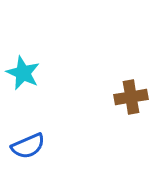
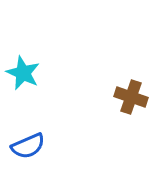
brown cross: rotated 28 degrees clockwise
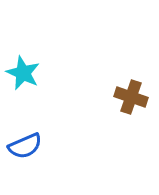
blue semicircle: moved 3 px left
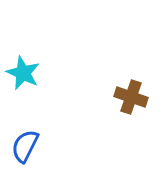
blue semicircle: rotated 140 degrees clockwise
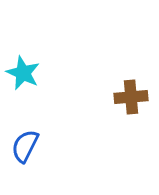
brown cross: rotated 24 degrees counterclockwise
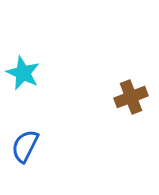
brown cross: rotated 16 degrees counterclockwise
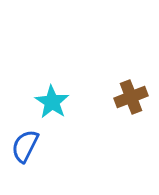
cyan star: moved 29 px right, 29 px down; rotated 8 degrees clockwise
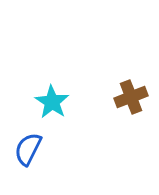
blue semicircle: moved 3 px right, 3 px down
